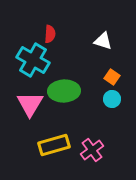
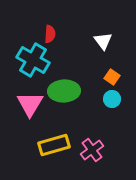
white triangle: rotated 36 degrees clockwise
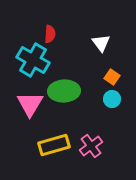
white triangle: moved 2 px left, 2 px down
pink cross: moved 1 px left, 4 px up
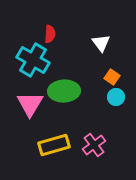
cyan circle: moved 4 px right, 2 px up
pink cross: moved 3 px right, 1 px up
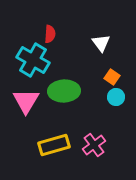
pink triangle: moved 4 px left, 3 px up
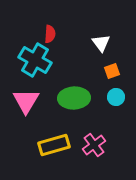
cyan cross: moved 2 px right
orange square: moved 6 px up; rotated 35 degrees clockwise
green ellipse: moved 10 px right, 7 px down
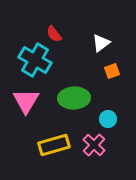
red semicircle: moved 4 px right; rotated 138 degrees clockwise
white triangle: rotated 30 degrees clockwise
cyan circle: moved 8 px left, 22 px down
pink cross: rotated 10 degrees counterclockwise
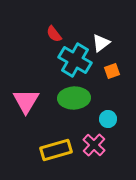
cyan cross: moved 40 px right
yellow rectangle: moved 2 px right, 5 px down
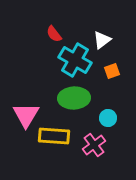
white triangle: moved 1 px right, 3 px up
pink triangle: moved 14 px down
cyan circle: moved 1 px up
pink cross: rotated 10 degrees clockwise
yellow rectangle: moved 2 px left, 14 px up; rotated 20 degrees clockwise
